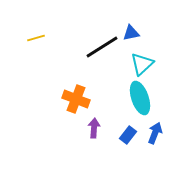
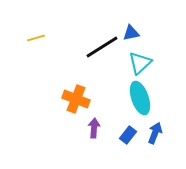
cyan triangle: moved 2 px left, 1 px up
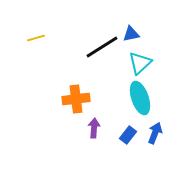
blue triangle: moved 1 px down
orange cross: rotated 28 degrees counterclockwise
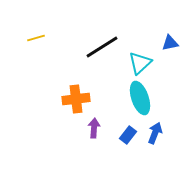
blue triangle: moved 39 px right, 9 px down
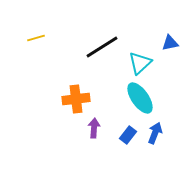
cyan ellipse: rotated 16 degrees counterclockwise
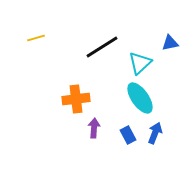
blue rectangle: rotated 66 degrees counterclockwise
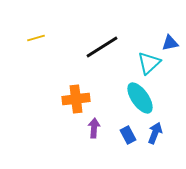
cyan triangle: moved 9 px right
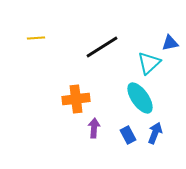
yellow line: rotated 12 degrees clockwise
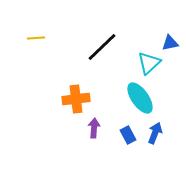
black line: rotated 12 degrees counterclockwise
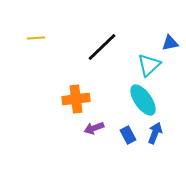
cyan triangle: moved 2 px down
cyan ellipse: moved 3 px right, 2 px down
purple arrow: rotated 114 degrees counterclockwise
